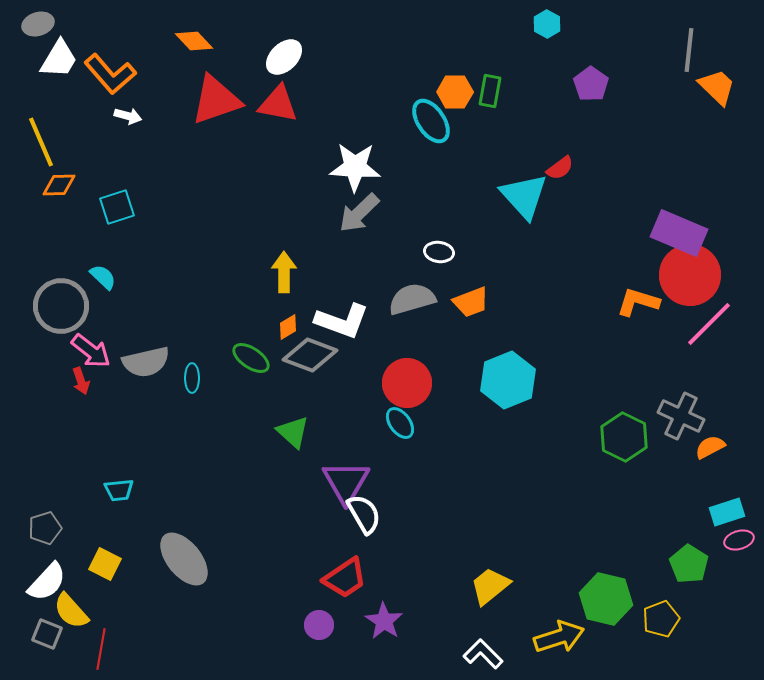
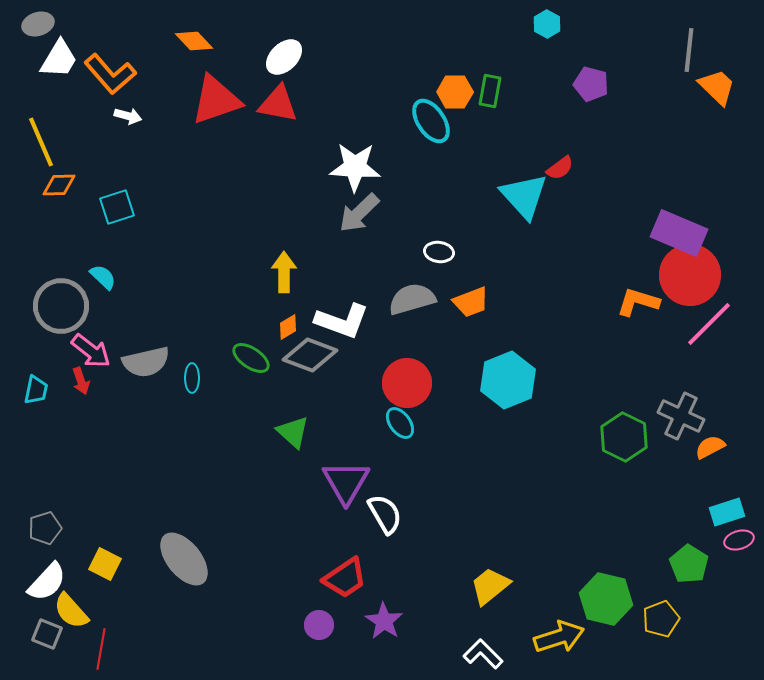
purple pentagon at (591, 84): rotated 20 degrees counterclockwise
cyan trapezoid at (119, 490): moved 83 px left, 100 px up; rotated 72 degrees counterclockwise
white semicircle at (364, 514): moved 21 px right
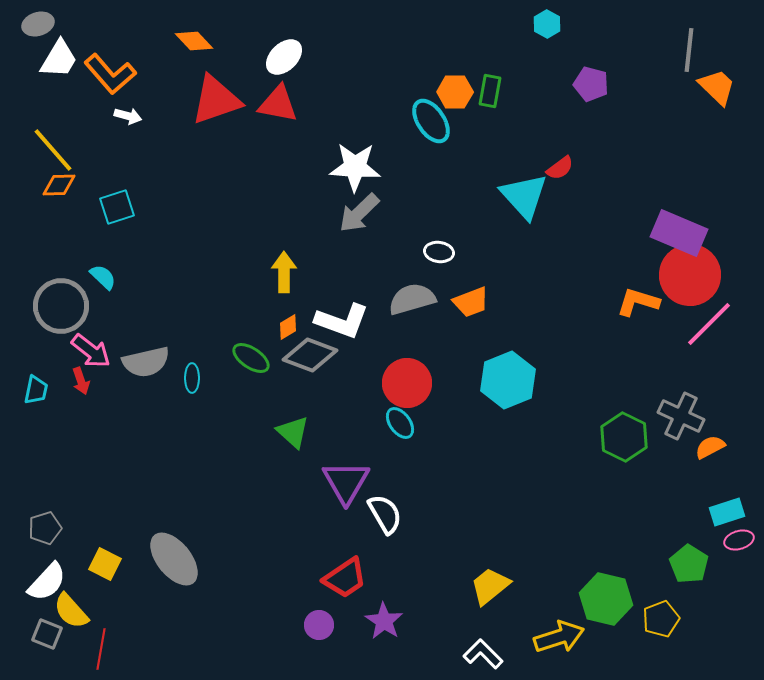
yellow line at (41, 142): moved 12 px right, 8 px down; rotated 18 degrees counterclockwise
gray ellipse at (184, 559): moved 10 px left
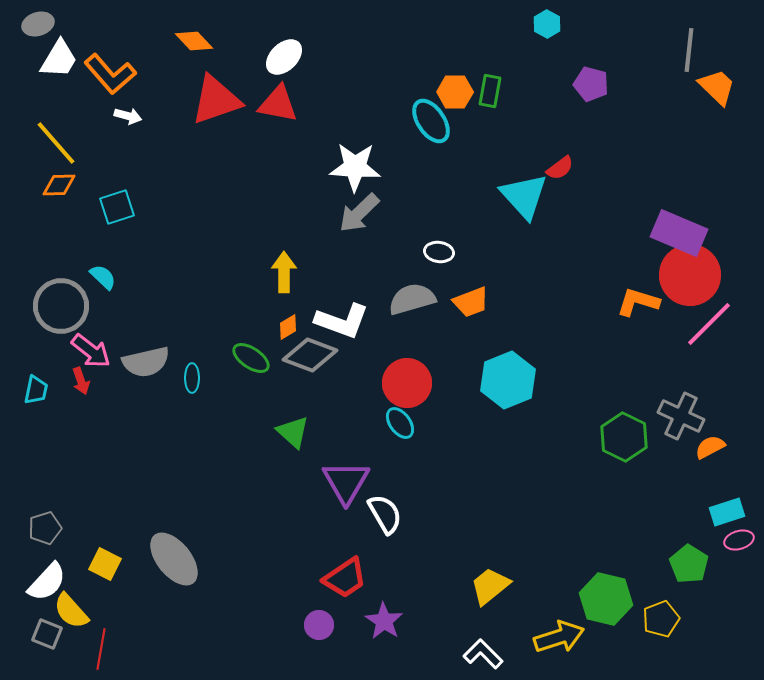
yellow line at (53, 150): moved 3 px right, 7 px up
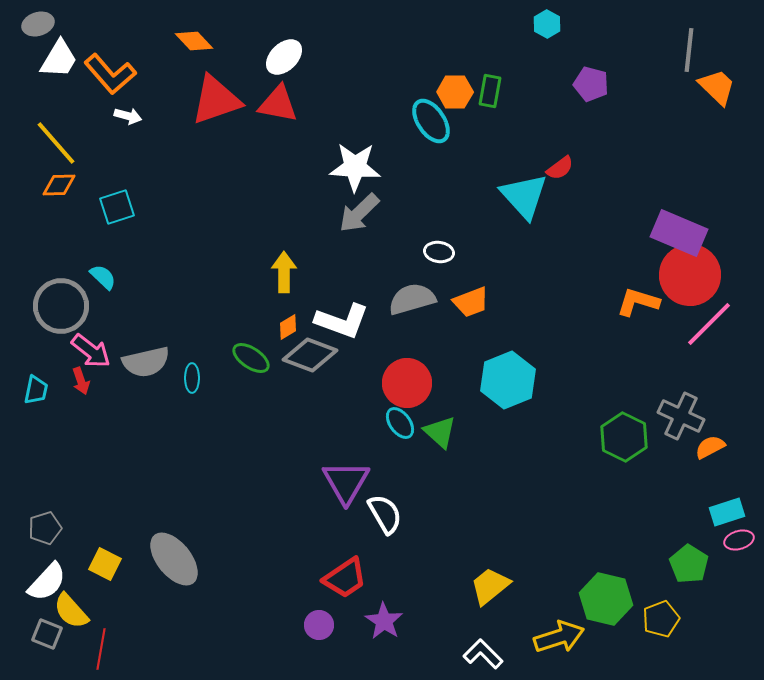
green triangle at (293, 432): moved 147 px right
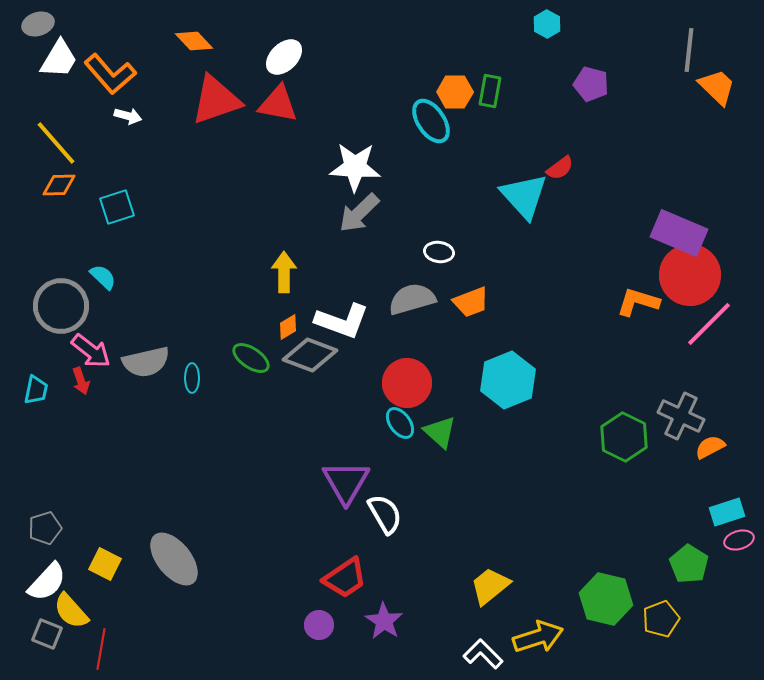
yellow arrow at (559, 637): moved 21 px left
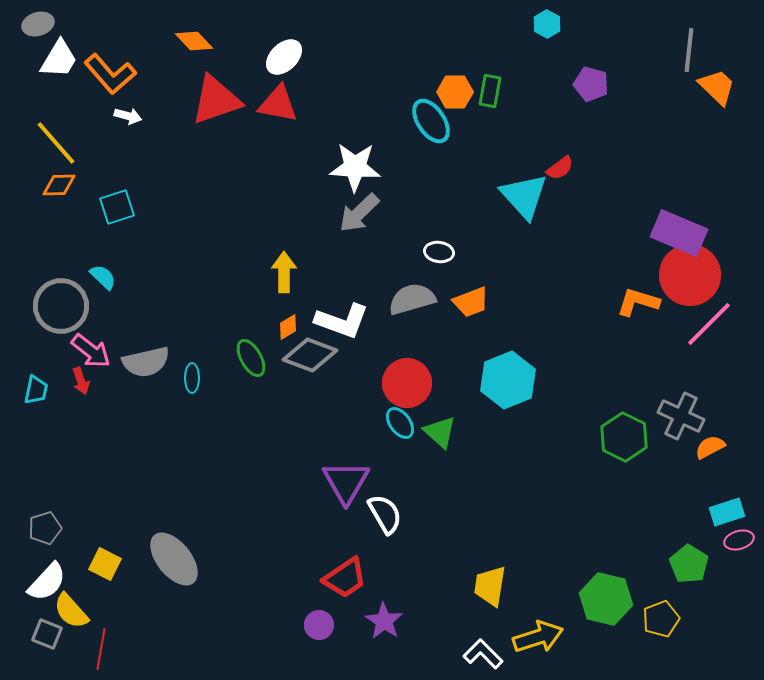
green ellipse at (251, 358): rotated 27 degrees clockwise
yellow trapezoid at (490, 586): rotated 42 degrees counterclockwise
